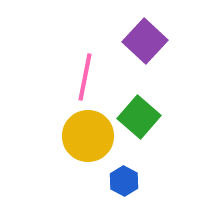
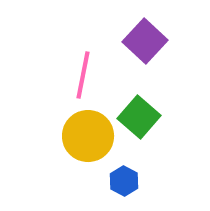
pink line: moved 2 px left, 2 px up
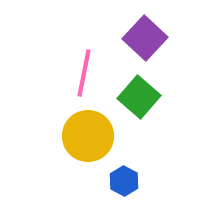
purple square: moved 3 px up
pink line: moved 1 px right, 2 px up
green square: moved 20 px up
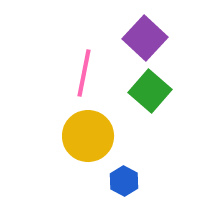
green square: moved 11 px right, 6 px up
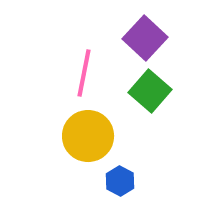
blue hexagon: moved 4 px left
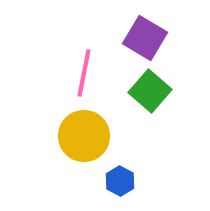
purple square: rotated 12 degrees counterclockwise
yellow circle: moved 4 px left
